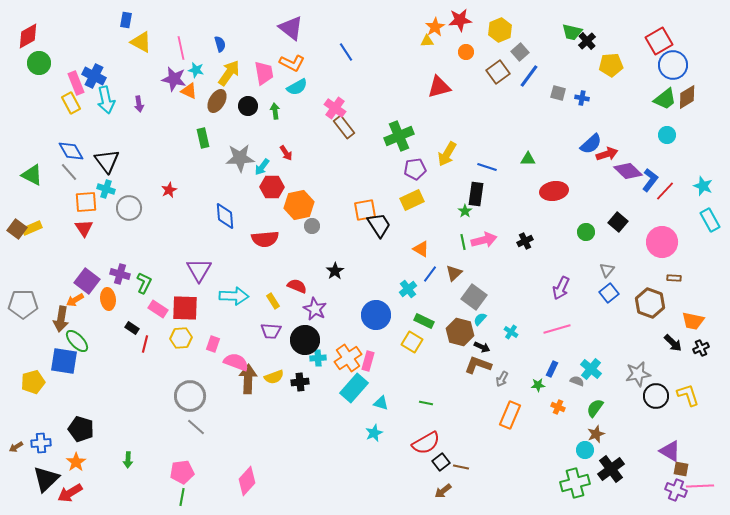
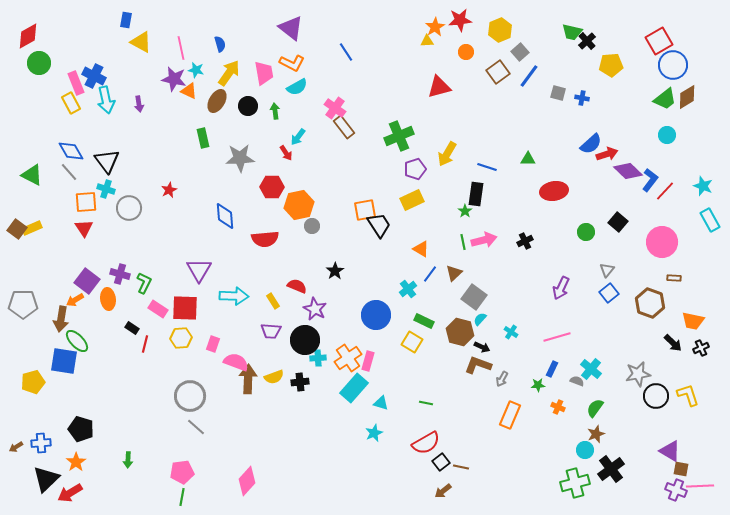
cyan arrow at (262, 167): moved 36 px right, 30 px up
purple pentagon at (415, 169): rotated 10 degrees counterclockwise
pink line at (557, 329): moved 8 px down
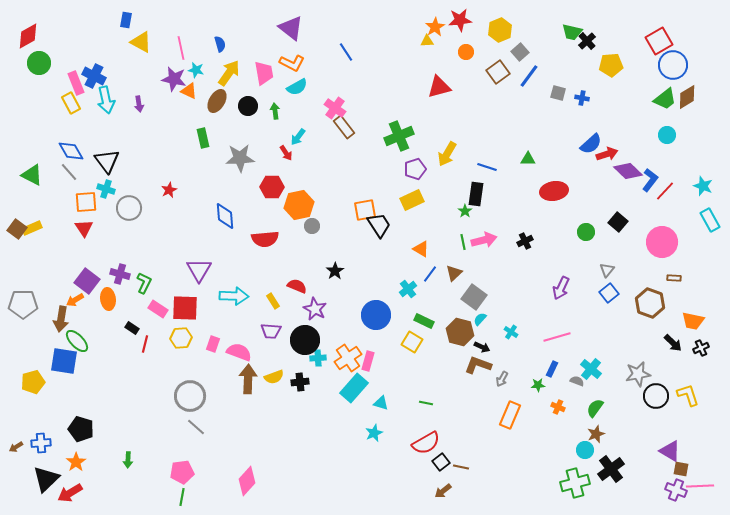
pink semicircle at (236, 362): moved 3 px right, 10 px up
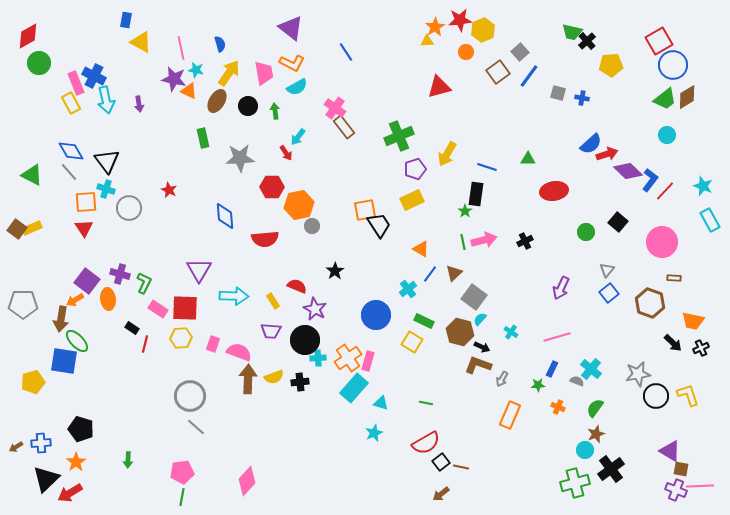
yellow hexagon at (500, 30): moved 17 px left
red star at (169, 190): rotated 21 degrees counterclockwise
brown arrow at (443, 491): moved 2 px left, 3 px down
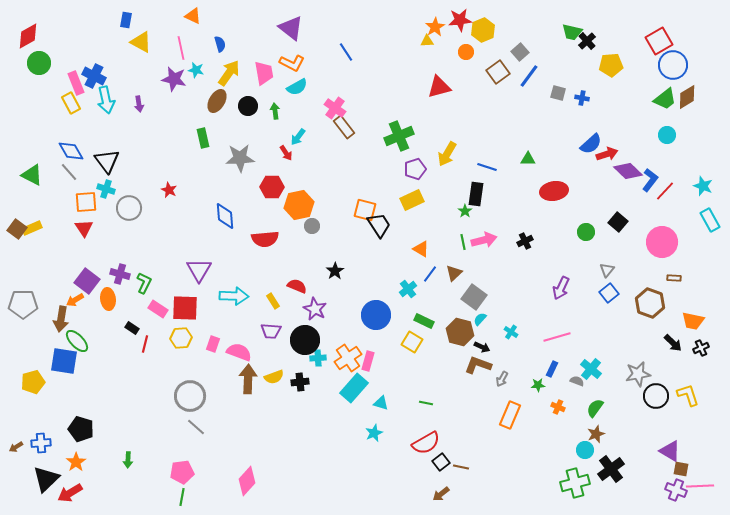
orange triangle at (189, 91): moved 4 px right, 75 px up
orange square at (365, 210): rotated 25 degrees clockwise
